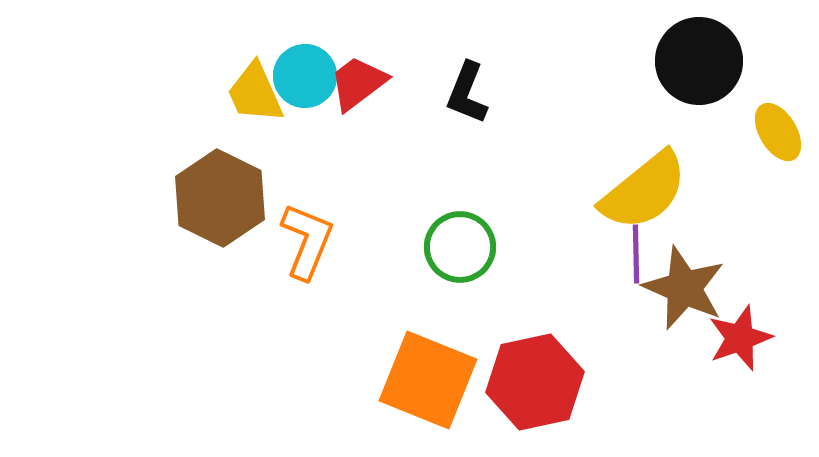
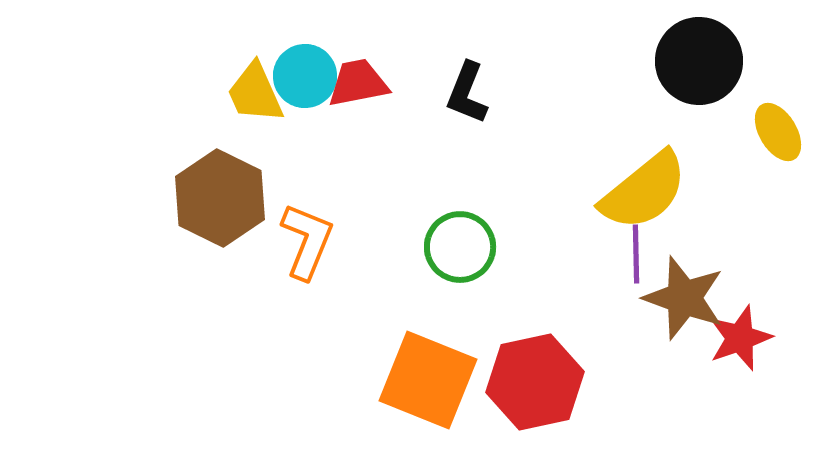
red trapezoid: rotated 26 degrees clockwise
brown star: moved 10 px down; rotated 4 degrees counterclockwise
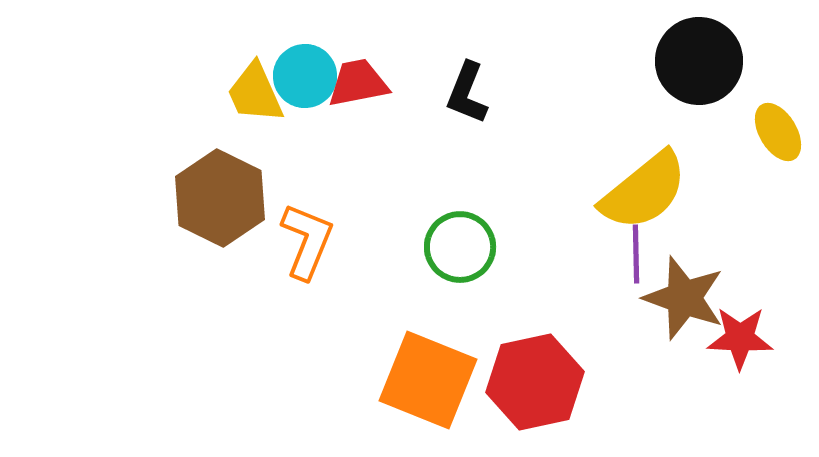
red star: rotated 22 degrees clockwise
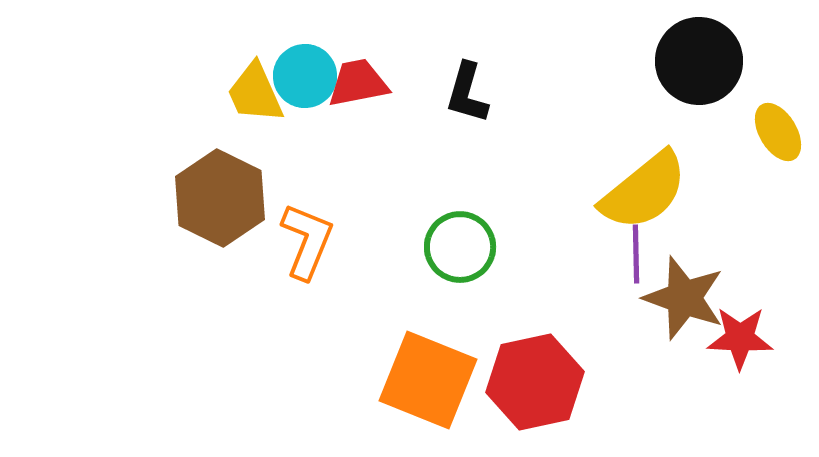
black L-shape: rotated 6 degrees counterclockwise
